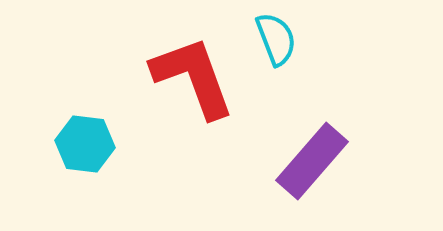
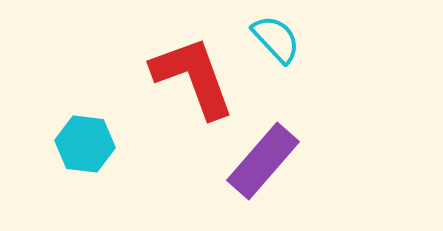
cyan semicircle: rotated 22 degrees counterclockwise
purple rectangle: moved 49 px left
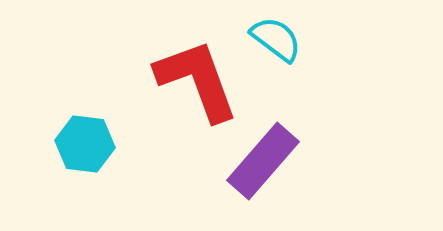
cyan semicircle: rotated 10 degrees counterclockwise
red L-shape: moved 4 px right, 3 px down
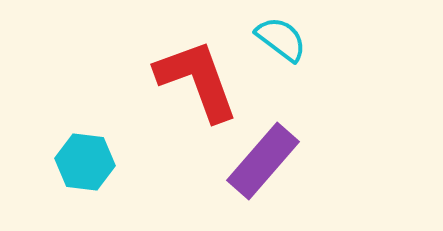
cyan semicircle: moved 5 px right
cyan hexagon: moved 18 px down
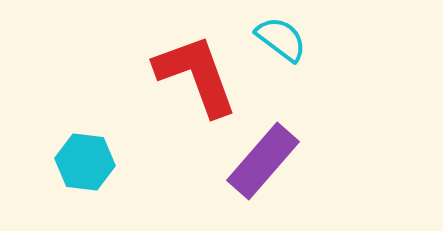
red L-shape: moved 1 px left, 5 px up
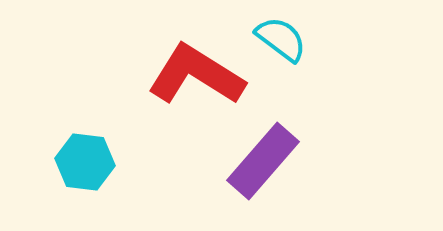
red L-shape: rotated 38 degrees counterclockwise
